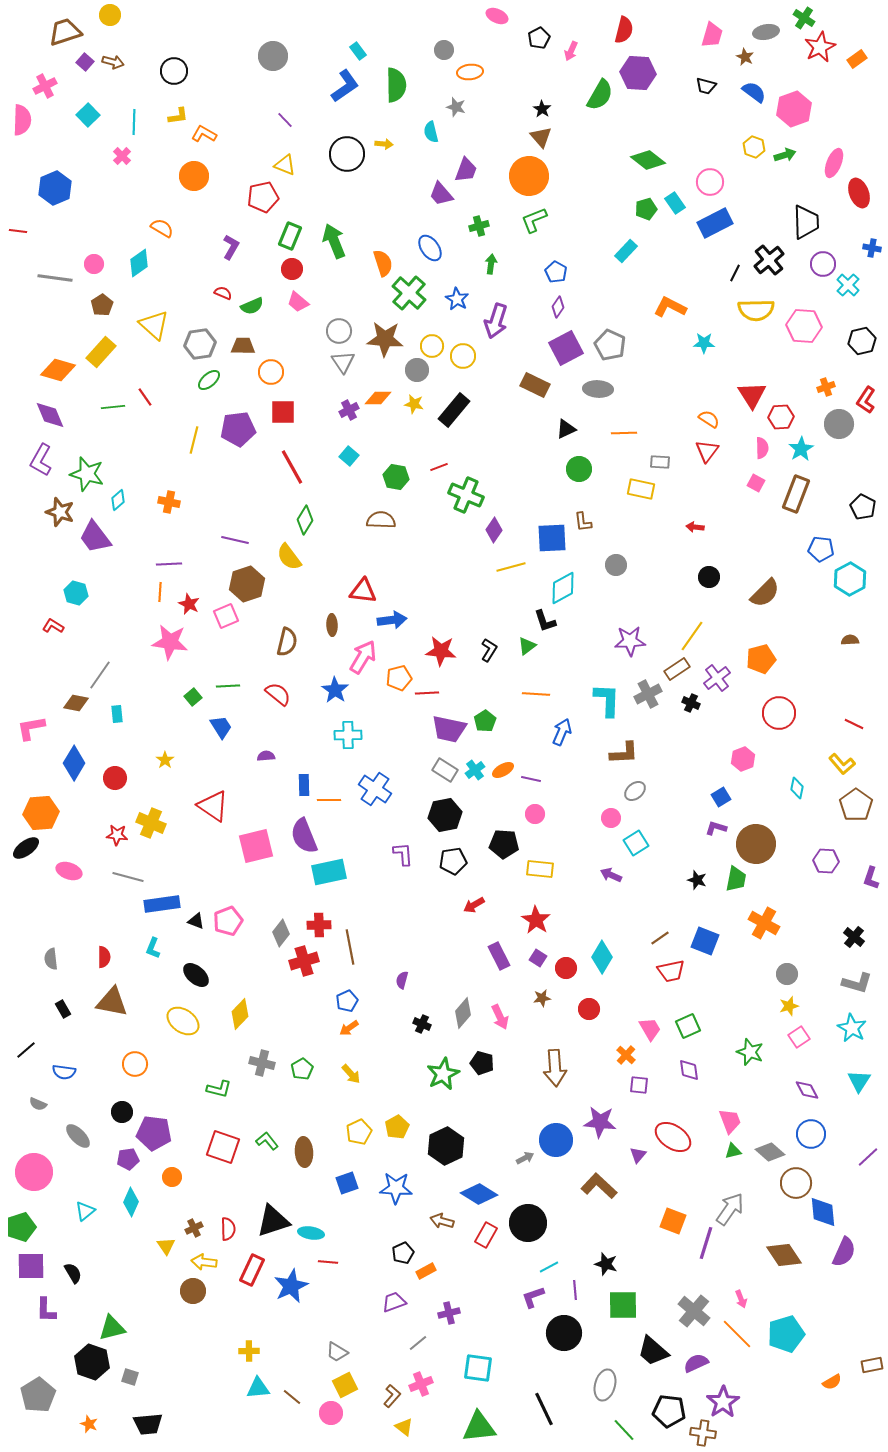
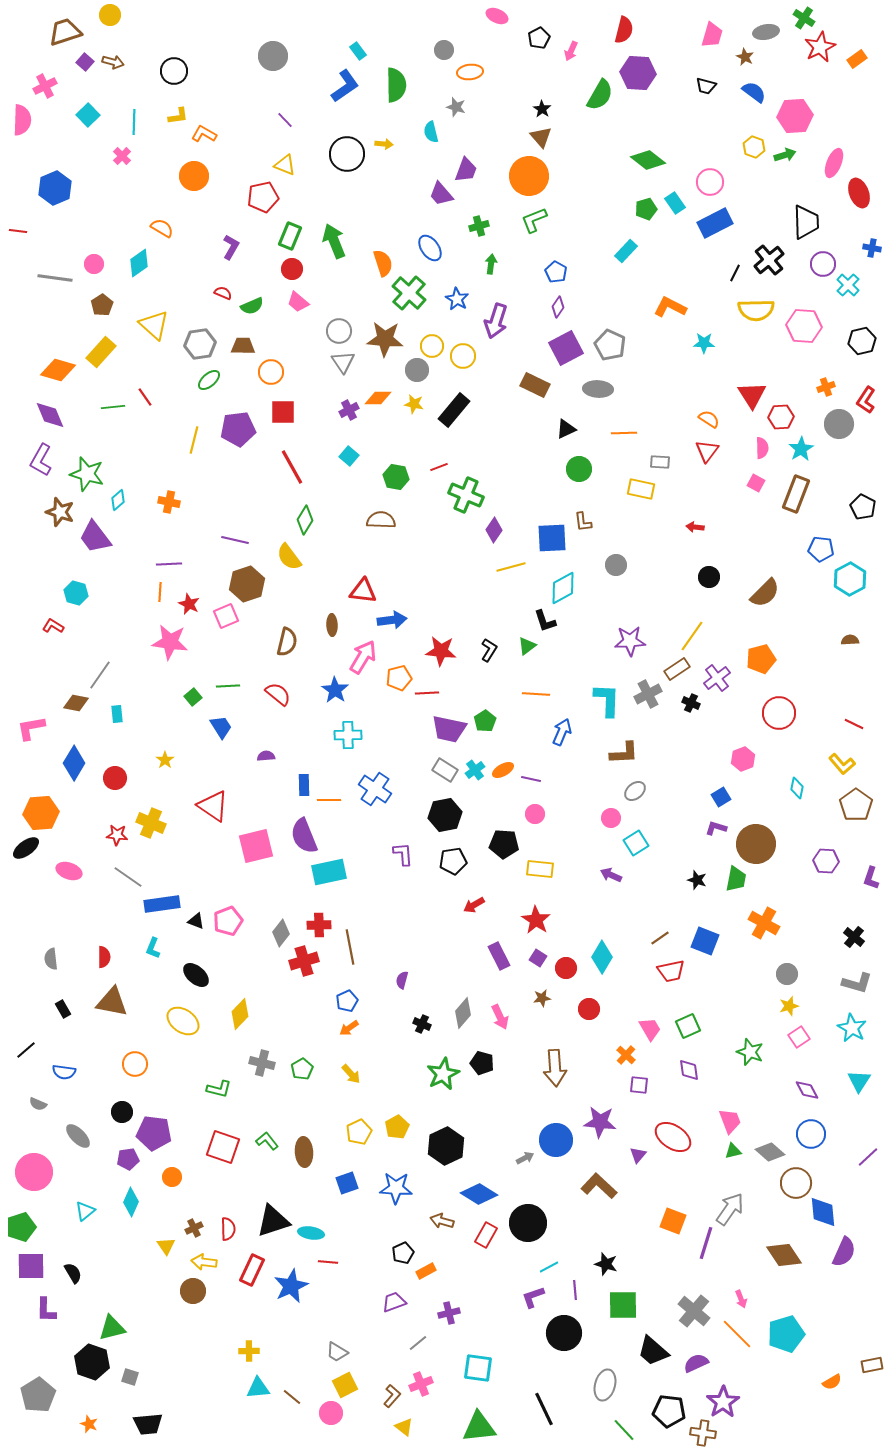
pink hexagon at (794, 109): moved 1 px right, 7 px down; rotated 16 degrees clockwise
gray line at (128, 877): rotated 20 degrees clockwise
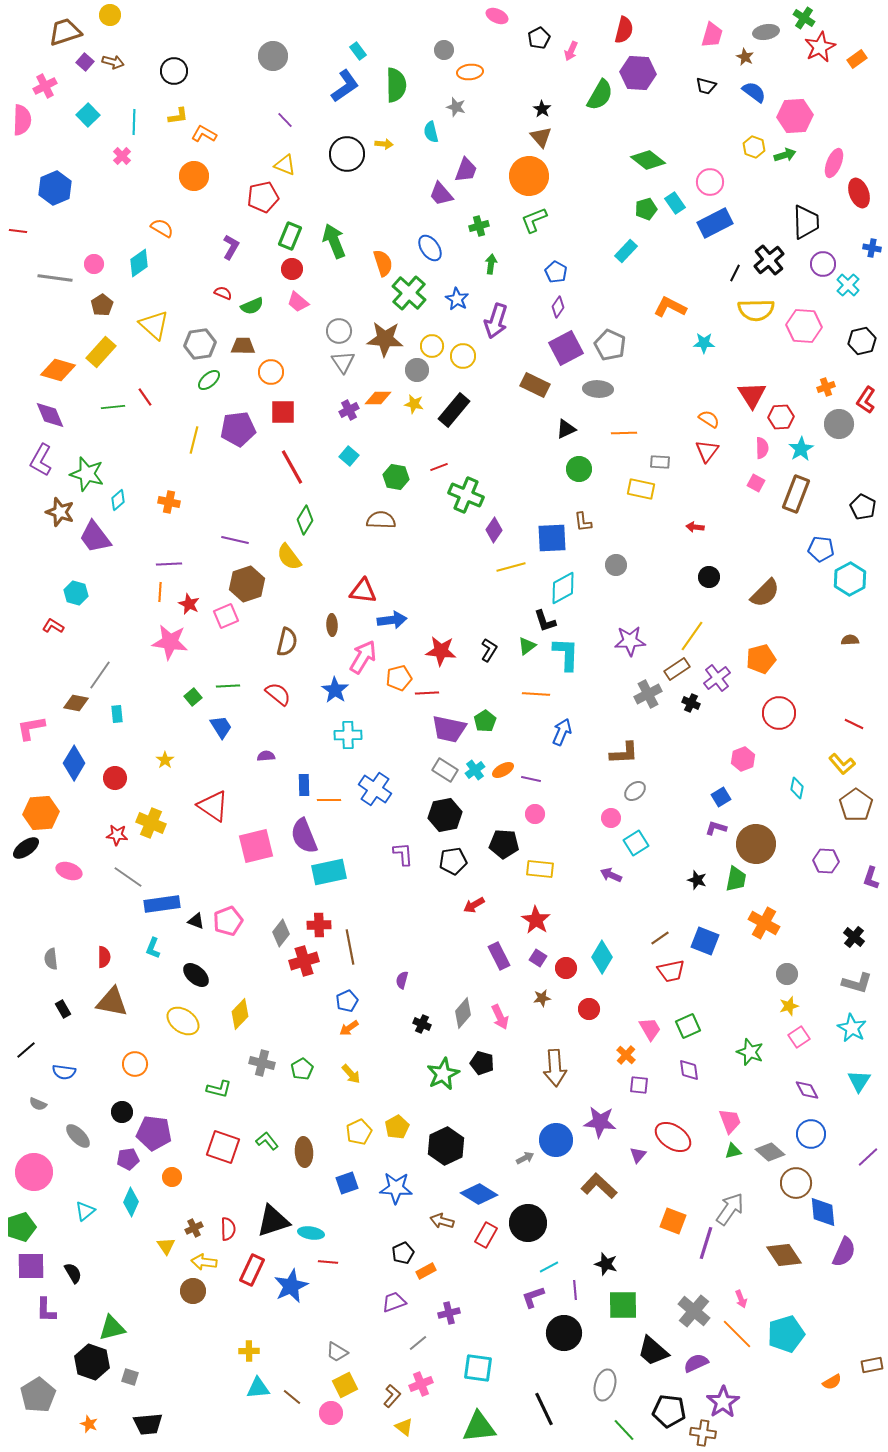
cyan L-shape at (607, 700): moved 41 px left, 46 px up
